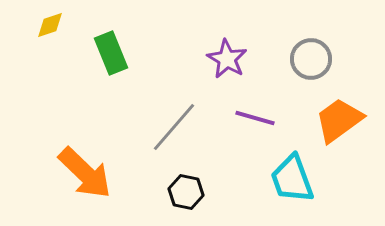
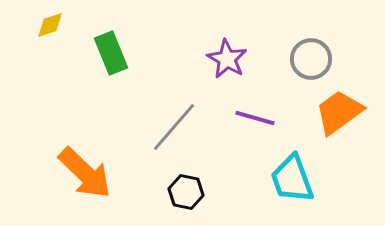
orange trapezoid: moved 8 px up
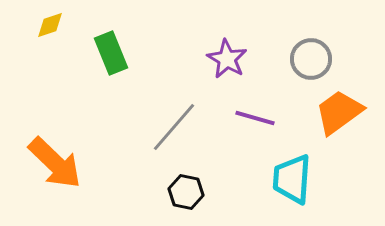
orange arrow: moved 30 px left, 10 px up
cyan trapezoid: rotated 24 degrees clockwise
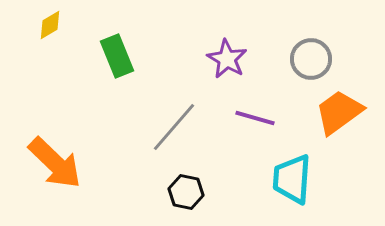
yellow diamond: rotated 12 degrees counterclockwise
green rectangle: moved 6 px right, 3 px down
